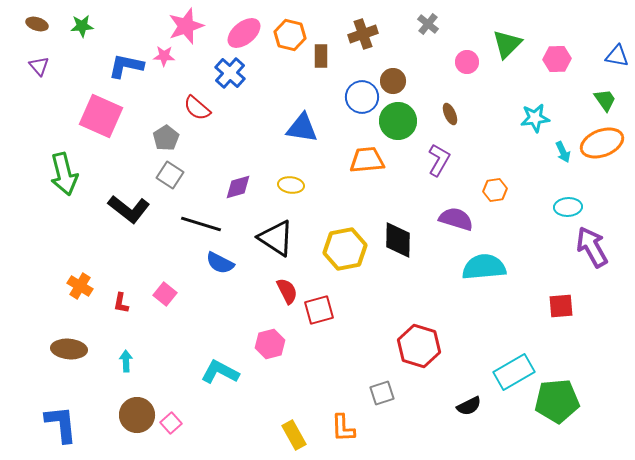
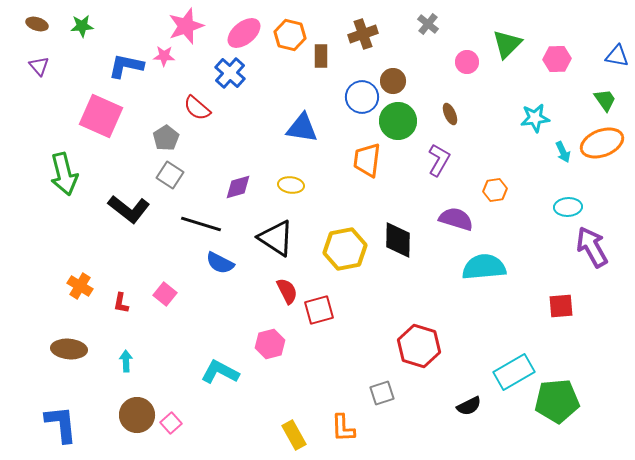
orange trapezoid at (367, 160): rotated 78 degrees counterclockwise
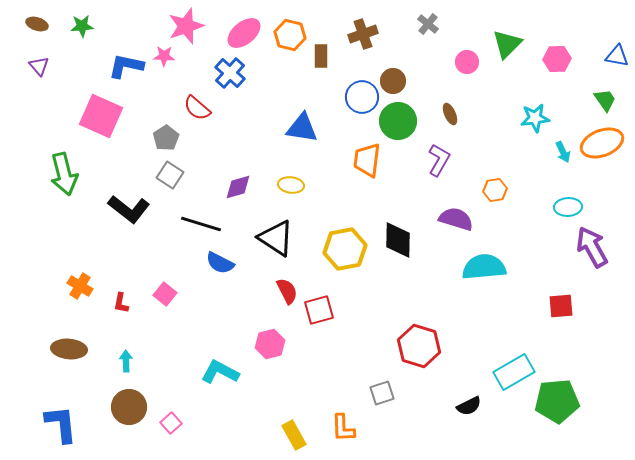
brown circle at (137, 415): moved 8 px left, 8 px up
